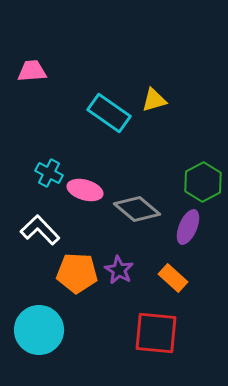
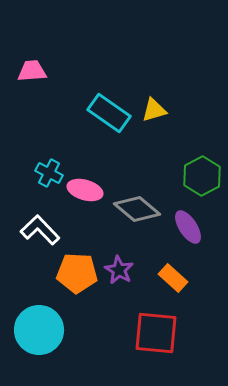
yellow triangle: moved 10 px down
green hexagon: moved 1 px left, 6 px up
purple ellipse: rotated 56 degrees counterclockwise
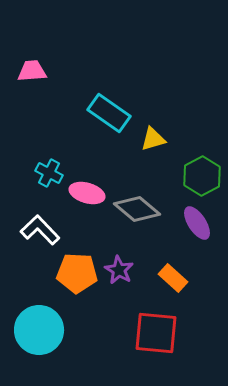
yellow triangle: moved 1 px left, 29 px down
pink ellipse: moved 2 px right, 3 px down
purple ellipse: moved 9 px right, 4 px up
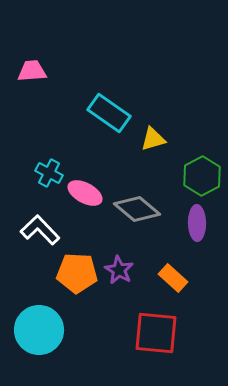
pink ellipse: moved 2 px left; rotated 12 degrees clockwise
purple ellipse: rotated 32 degrees clockwise
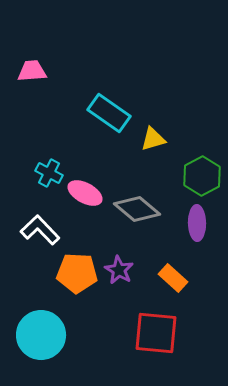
cyan circle: moved 2 px right, 5 px down
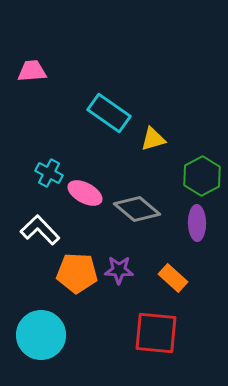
purple star: rotated 28 degrees counterclockwise
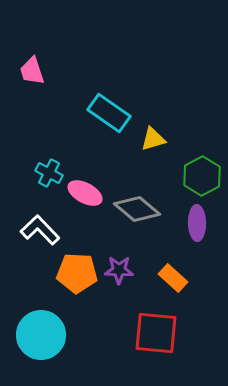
pink trapezoid: rotated 104 degrees counterclockwise
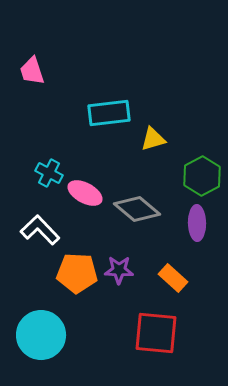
cyan rectangle: rotated 42 degrees counterclockwise
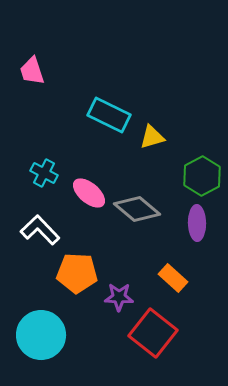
cyan rectangle: moved 2 px down; rotated 33 degrees clockwise
yellow triangle: moved 1 px left, 2 px up
cyan cross: moved 5 px left
pink ellipse: moved 4 px right; rotated 12 degrees clockwise
purple star: moved 27 px down
red square: moved 3 px left; rotated 33 degrees clockwise
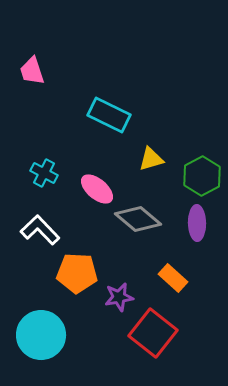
yellow triangle: moved 1 px left, 22 px down
pink ellipse: moved 8 px right, 4 px up
gray diamond: moved 1 px right, 10 px down
purple star: rotated 12 degrees counterclockwise
